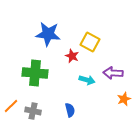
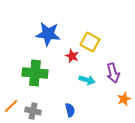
purple arrow: rotated 108 degrees counterclockwise
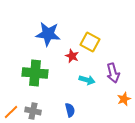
orange line: moved 6 px down
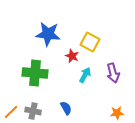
cyan arrow: moved 2 px left, 5 px up; rotated 77 degrees counterclockwise
orange star: moved 7 px left, 14 px down; rotated 16 degrees clockwise
blue semicircle: moved 4 px left, 2 px up; rotated 16 degrees counterclockwise
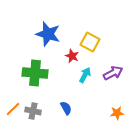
blue star: rotated 10 degrees clockwise
purple arrow: rotated 102 degrees counterclockwise
orange line: moved 2 px right, 3 px up
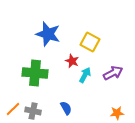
red star: moved 5 px down
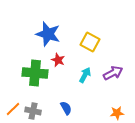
red star: moved 14 px left, 1 px up
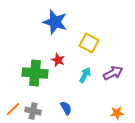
blue star: moved 7 px right, 12 px up
yellow square: moved 1 px left, 1 px down
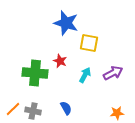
blue star: moved 11 px right, 1 px down
yellow square: rotated 18 degrees counterclockwise
red star: moved 2 px right, 1 px down
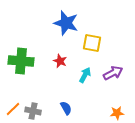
yellow square: moved 3 px right
green cross: moved 14 px left, 12 px up
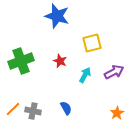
blue star: moved 9 px left, 7 px up
yellow square: rotated 24 degrees counterclockwise
green cross: rotated 25 degrees counterclockwise
purple arrow: moved 1 px right, 1 px up
orange star: rotated 24 degrees counterclockwise
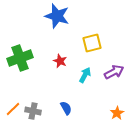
green cross: moved 1 px left, 3 px up
